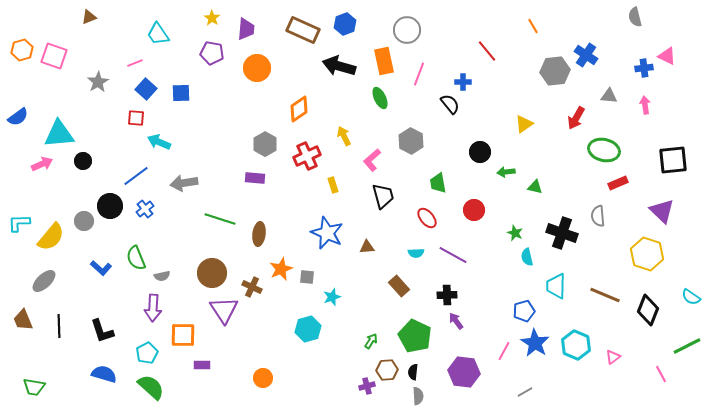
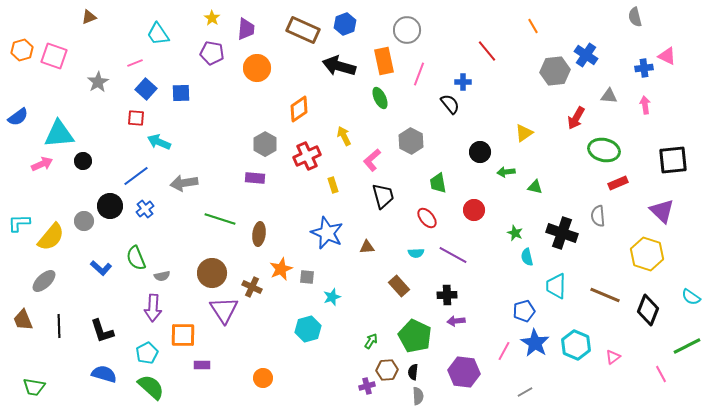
yellow triangle at (524, 124): moved 9 px down
purple arrow at (456, 321): rotated 60 degrees counterclockwise
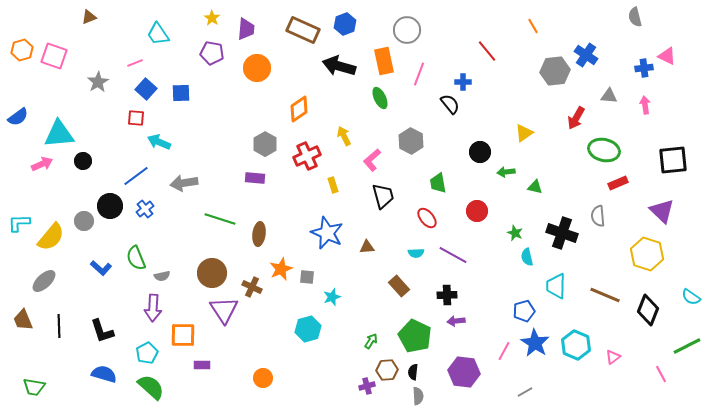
red circle at (474, 210): moved 3 px right, 1 px down
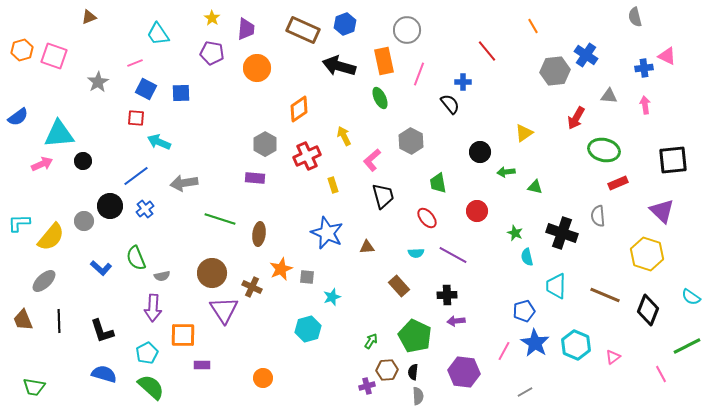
blue square at (146, 89): rotated 15 degrees counterclockwise
black line at (59, 326): moved 5 px up
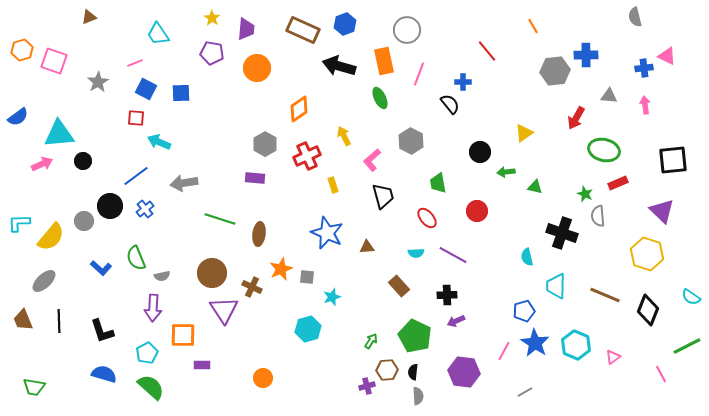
blue cross at (586, 55): rotated 35 degrees counterclockwise
pink square at (54, 56): moved 5 px down
green star at (515, 233): moved 70 px right, 39 px up
purple arrow at (456, 321): rotated 18 degrees counterclockwise
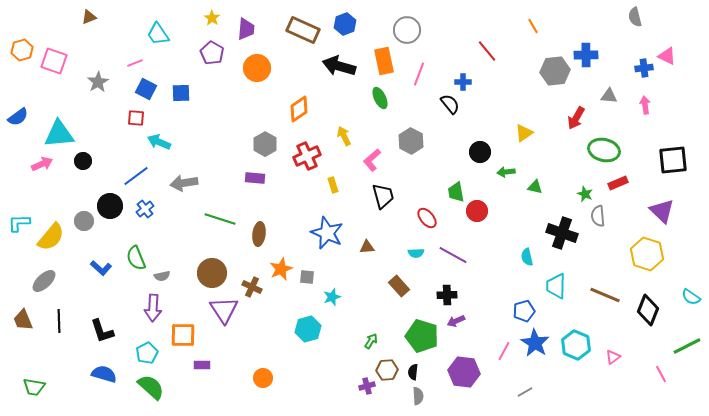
purple pentagon at (212, 53): rotated 20 degrees clockwise
green trapezoid at (438, 183): moved 18 px right, 9 px down
green pentagon at (415, 336): moved 7 px right; rotated 8 degrees counterclockwise
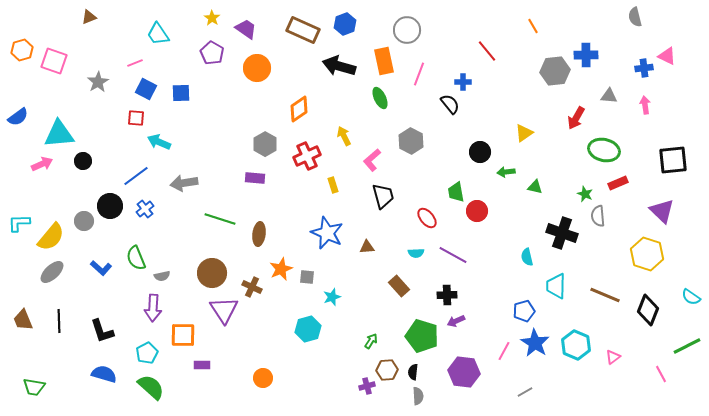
purple trapezoid at (246, 29): rotated 60 degrees counterclockwise
gray ellipse at (44, 281): moved 8 px right, 9 px up
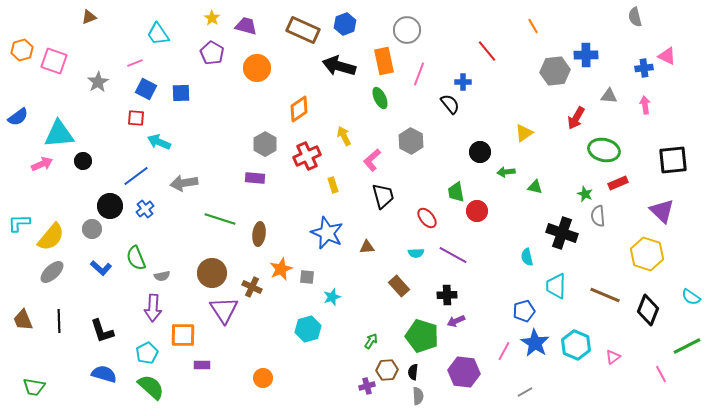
purple trapezoid at (246, 29): moved 3 px up; rotated 20 degrees counterclockwise
gray circle at (84, 221): moved 8 px right, 8 px down
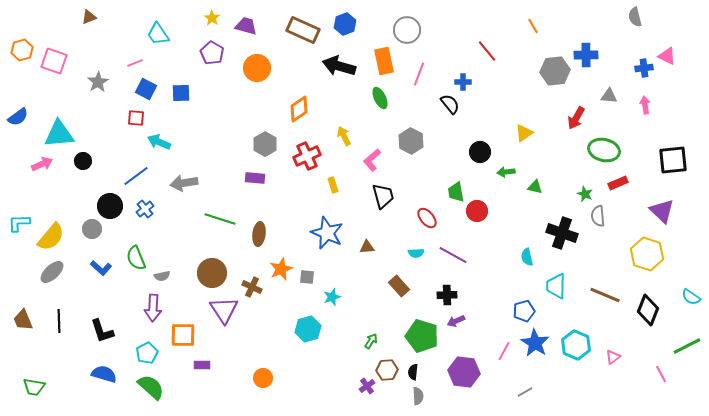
purple cross at (367, 386): rotated 21 degrees counterclockwise
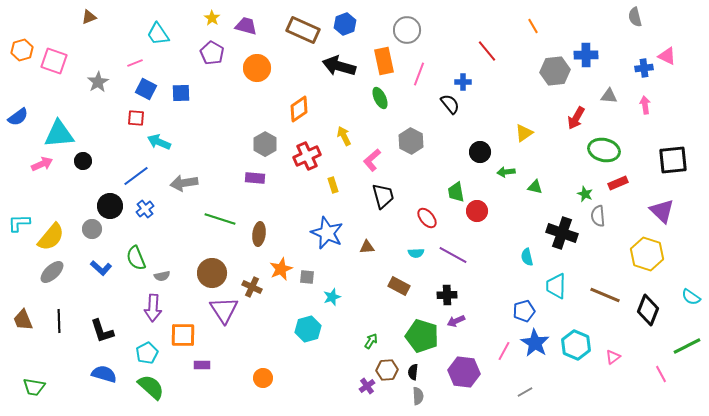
brown rectangle at (399, 286): rotated 20 degrees counterclockwise
